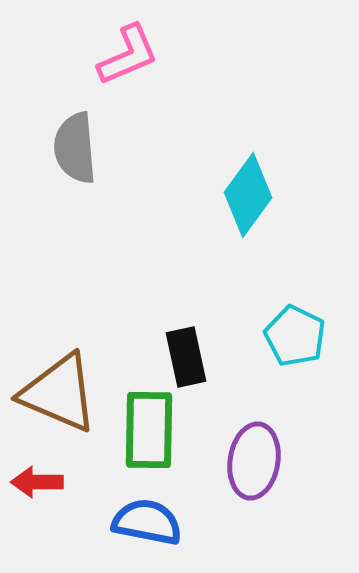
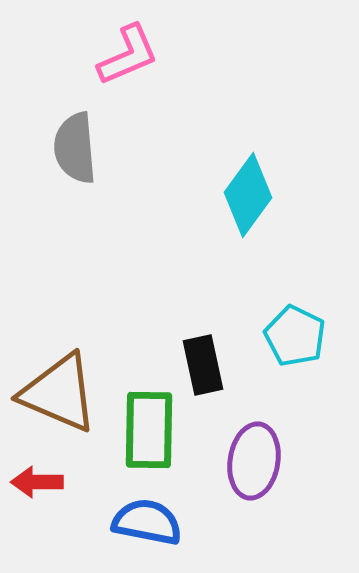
black rectangle: moved 17 px right, 8 px down
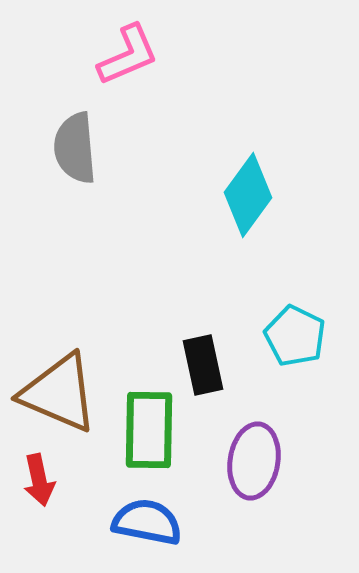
red arrow: moved 2 px right, 2 px up; rotated 102 degrees counterclockwise
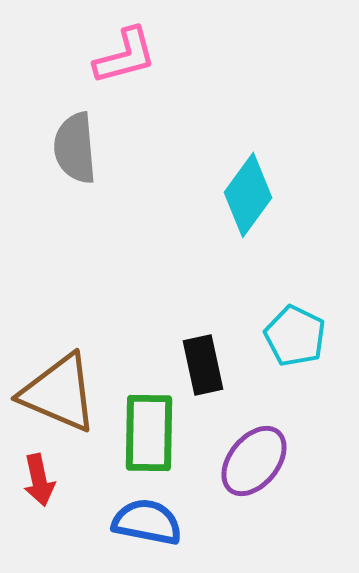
pink L-shape: moved 3 px left, 1 px down; rotated 8 degrees clockwise
green rectangle: moved 3 px down
purple ellipse: rotated 30 degrees clockwise
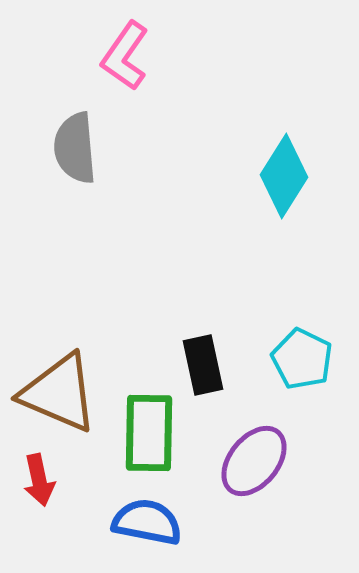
pink L-shape: rotated 140 degrees clockwise
cyan diamond: moved 36 px right, 19 px up; rotated 4 degrees counterclockwise
cyan pentagon: moved 7 px right, 23 px down
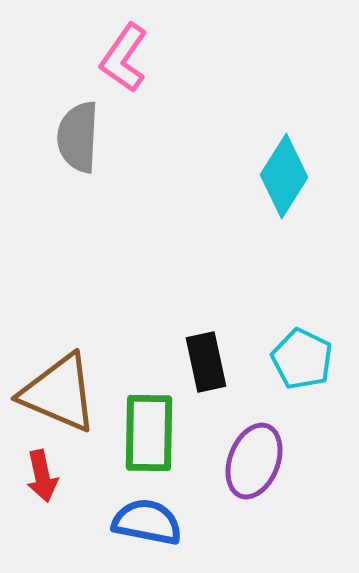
pink L-shape: moved 1 px left, 2 px down
gray semicircle: moved 3 px right, 11 px up; rotated 8 degrees clockwise
black rectangle: moved 3 px right, 3 px up
purple ellipse: rotated 18 degrees counterclockwise
red arrow: moved 3 px right, 4 px up
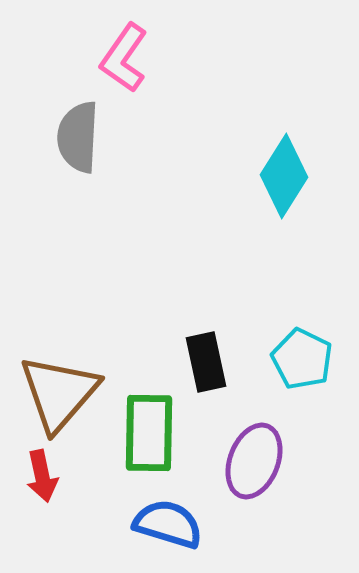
brown triangle: rotated 48 degrees clockwise
blue semicircle: moved 21 px right, 2 px down; rotated 6 degrees clockwise
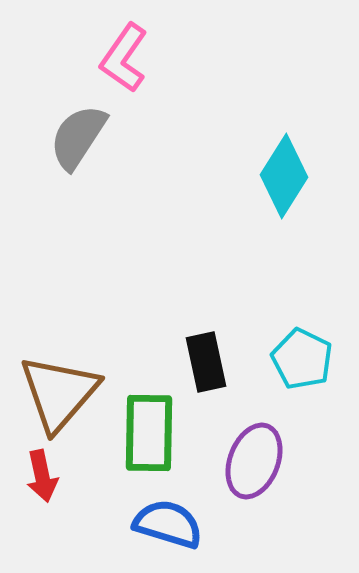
gray semicircle: rotated 30 degrees clockwise
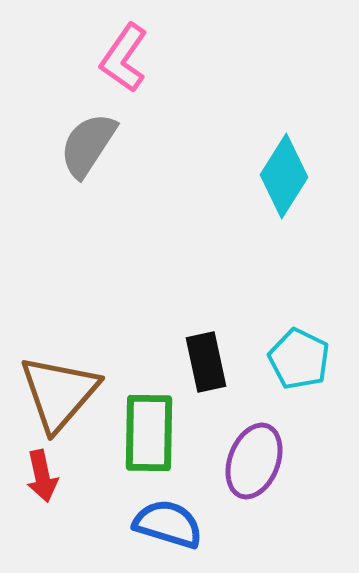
gray semicircle: moved 10 px right, 8 px down
cyan pentagon: moved 3 px left
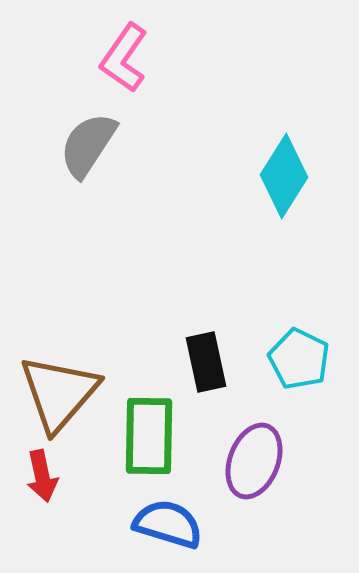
green rectangle: moved 3 px down
